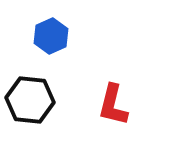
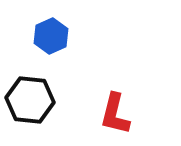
red L-shape: moved 2 px right, 9 px down
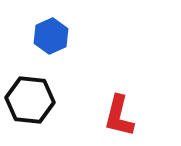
red L-shape: moved 4 px right, 2 px down
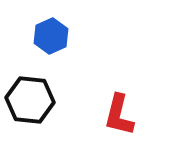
red L-shape: moved 1 px up
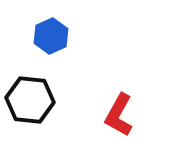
red L-shape: rotated 15 degrees clockwise
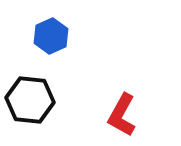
red L-shape: moved 3 px right
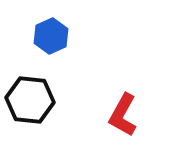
red L-shape: moved 1 px right
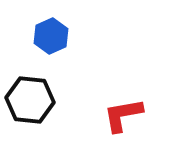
red L-shape: rotated 51 degrees clockwise
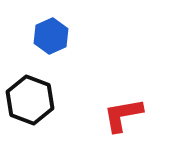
black hexagon: rotated 15 degrees clockwise
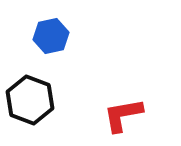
blue hexagon: rotated 12 degrees clockwise
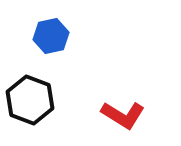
red L-shape: rotated 138 degrees counterclockwise
